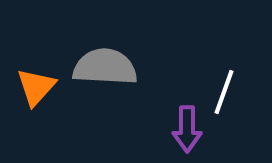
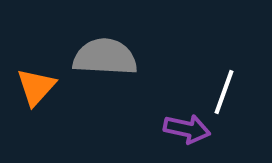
gray semicircle: moved 10 px up
purple arrow: rotated 78 degrees counterclockwise
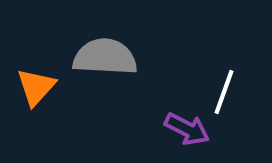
purple arrow: rotated 15 degrees clockwise
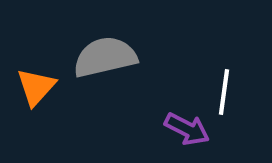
gray semicircle: rotated 16 degrees counterclockwise
white line: rotated 12 degrees counterclockwise
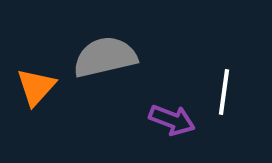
purple arrow: moved 15 px left, 9 px up; rotated 6 degrees counterclockwise
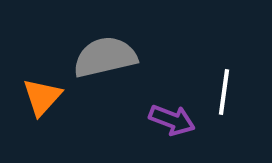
orange triangle: moved 6 px right, 10 px down
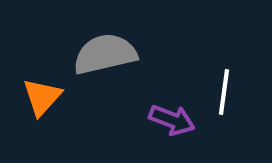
gray semicircle: moved 3 px up
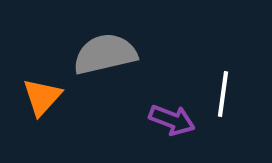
white line: moved 1 px left, 2 px down
